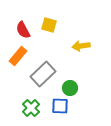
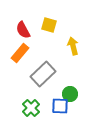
yellow arrow: moved 8 px left; rotated 84 degrees clockwise
orange rectangle: moved 2 px right, 3 px up
green circle: moved 6 px down
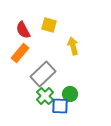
green cross: moved 14 px right, 12 px up
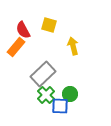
orange rectangle: moved 4 px left, 6 px up
green cross: moved 1 px right, 1 px up
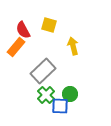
gray rectangle: moved 3 px up
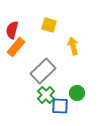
red semicircle: moved 11 px left; rotated 42 degrees clockwise
green circle: moved 7 px right, 1 px up
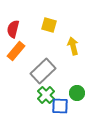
red semicircle: moved 1 px right, 1 px up
orange rectangle: moved 4 px down
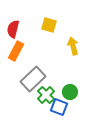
orange rectangle: rotated 12 degrees counterclockwise
gray rectangle: moved 10 px left, 8 px down
green circle: moved 7 px left, 1 px up
blue square: moved 1 px left, 1 px down; rotated 18 degrees clockwise
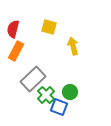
yellow square: moved 2 px down
